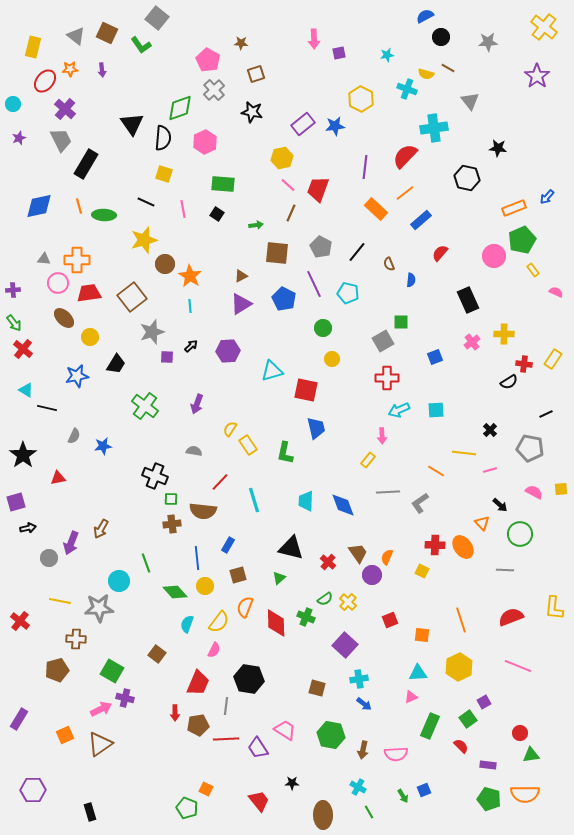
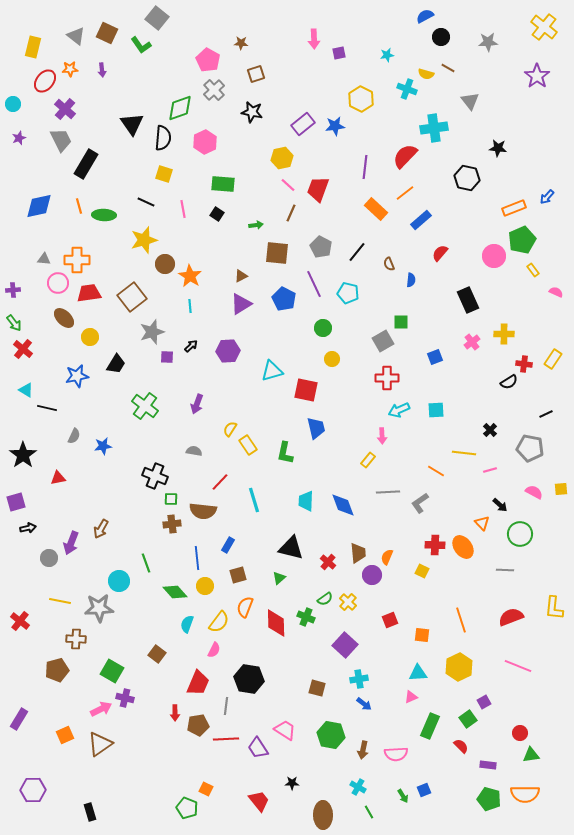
brown trapezoid at (358, 553): rotated 30 degrees clockwise
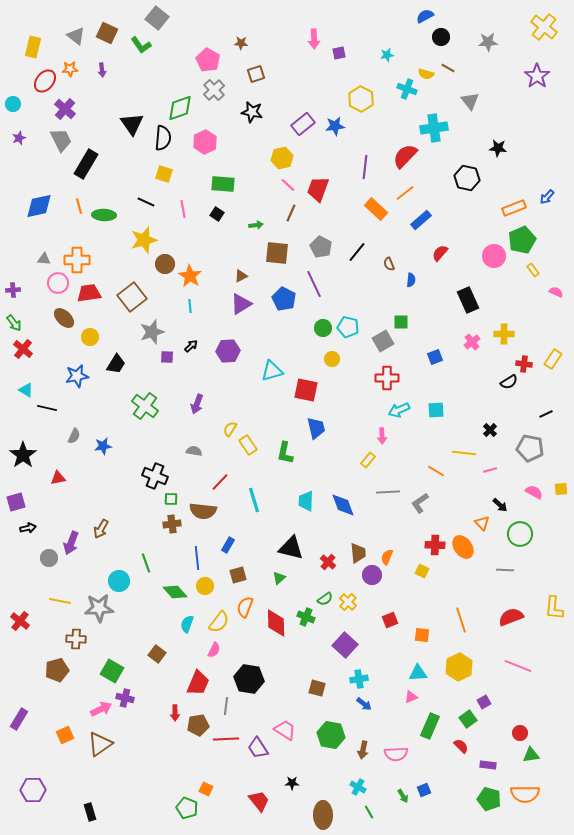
cyan pentagon at (348, 293): moved 34 px down
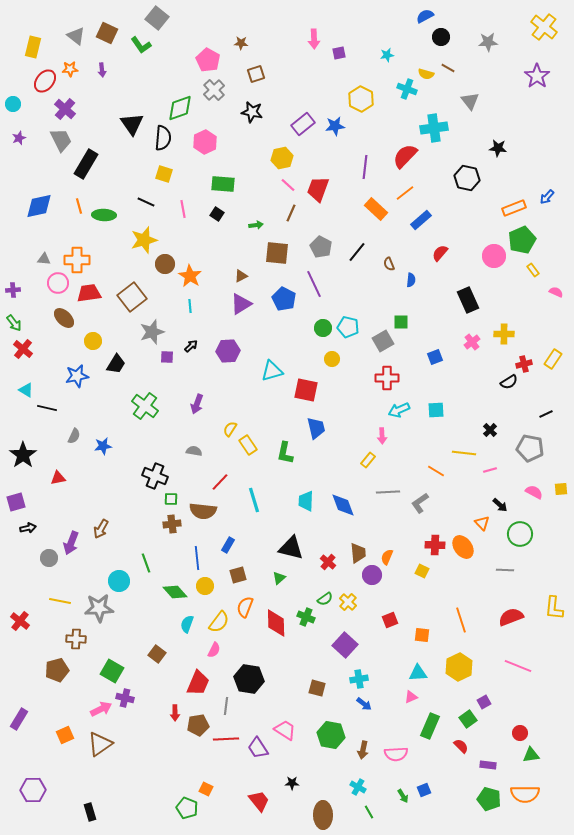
yellow circle at (90, 337): moved 3 px right, 4 px down
red cross at (524, 364): rotated 21 degrees counterclockwise
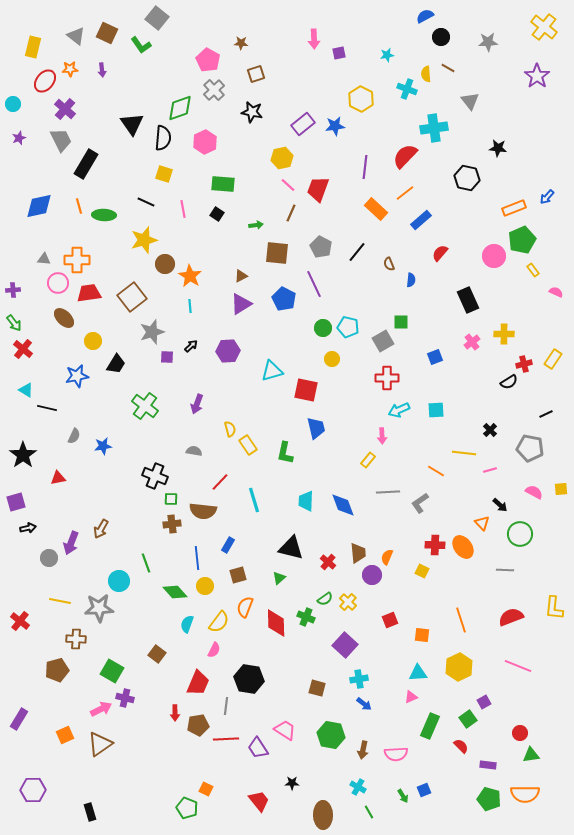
yellow semicircle at (426, 74): rotated 70 degrees clockwise
yellow semicircle at (230, 429): rotated 133 degrees clockwise
